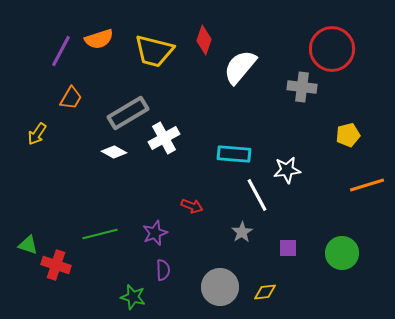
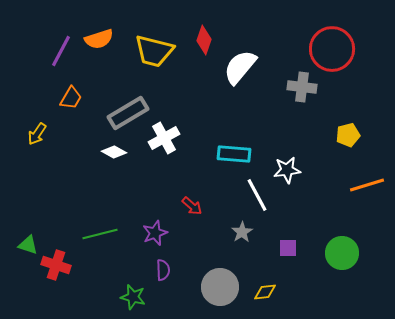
red arrow: rotated 20 degrees clockwise
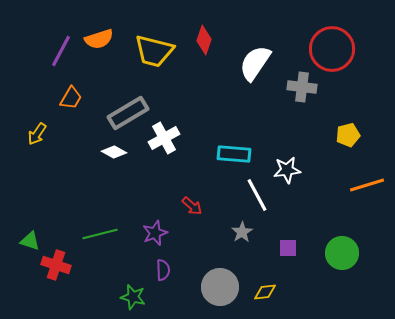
white semicircle: moved 15 px right, 4 px up; rotated 6 degrees counterclockwise
green triangle: moved 2 px right, 4 px up
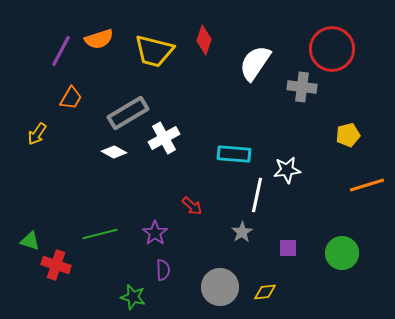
white line: rotated 40 degrees clockwise
purple star: rotated 15 degrees counterclockwise
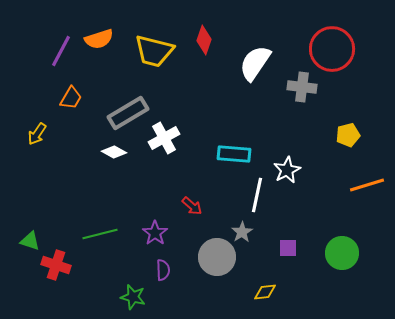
white star: rotated 20 degrees counterclockwise
gray circle: moved 3 px left, 30 px up
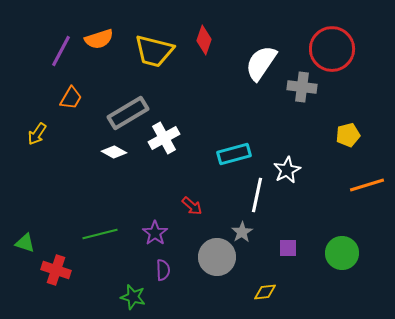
white semicircle: moved 6 px right
cyan rectangle: rotated 20 degrees counterclockwise
green triangle: moved 5 px left, 2 px down
red cross: moved 5 px down
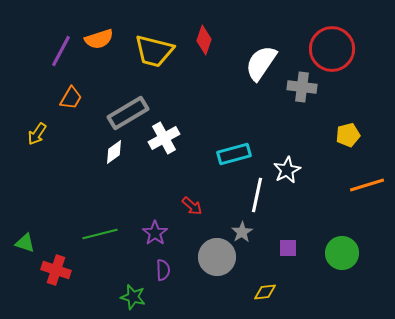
white diamond: rotated 65 degrees counterclockwise
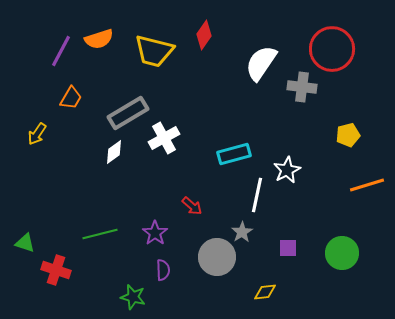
red diamond: moved 5 px up; rotated 16 degrees clockwise
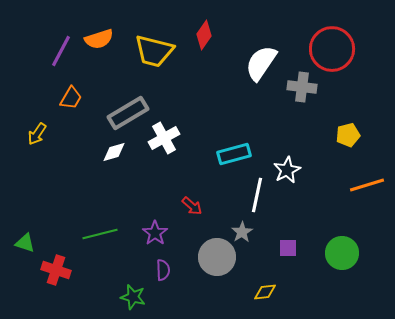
white diamond: rotated 20 degrees clockwise
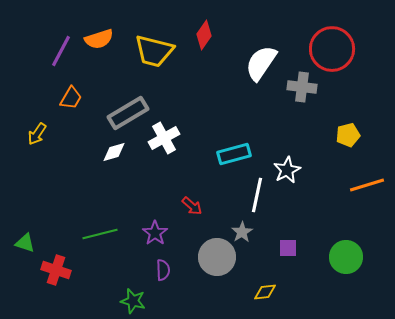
green circle: moved 4 px right, 4 px down
green star: moved 4 px down
